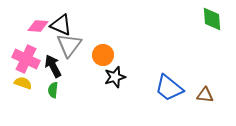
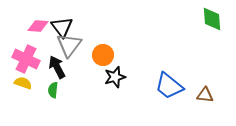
black triangle: moved 1 px right, 2 px down; rotated 30 degrees clockwise
black arrow: moved 4 px right, 1 px down
blue trapezoid: moved 2 px up
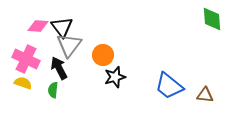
black arrow: moved 2 px right, 1 px down
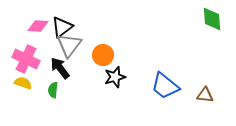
black triangle: rotated 30 degrees clockwise
black arrow: moved 1 px right; rotated 10 degrees counterclockwise
blue trapezoid: moved 4 px left
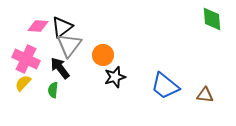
yellow semicircle: rotated 66 degrees counterclockwise
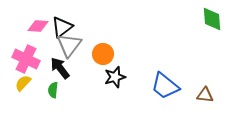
orange circle: moved 1 px up
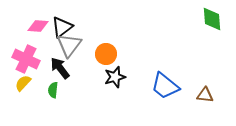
orange circle: moved 3 px right
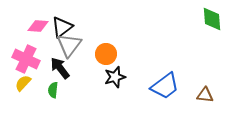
blue trapezoid: rotated 76 degrees counterclockwise
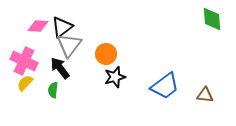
pink cross: moved 2 px left, 2 px down
yellow semicircle: moved 2 px right
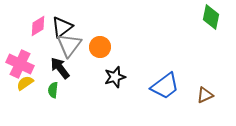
green diamond: moved 1 px left, 2 px up; rotated 15 degrees clockwise
pink diamond: rotated 35 degrees counterclockwise
orange circle: moved 6 px left, 7 px up
pink cross: moved 4 px left, 3 px down
yellow semicircle: rotated 12 degrees clockwise
brown triangle: rotated 30 degrees counterclockwise
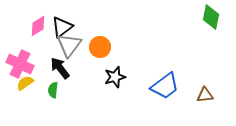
brown triangle: rotated 18 degrees clockwise
